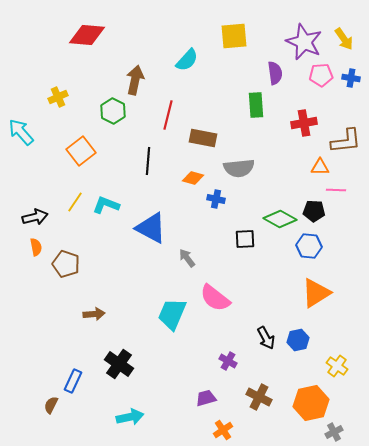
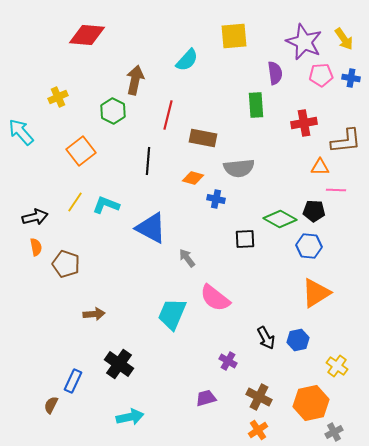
orange cross at (223, 430): moved 35 px right
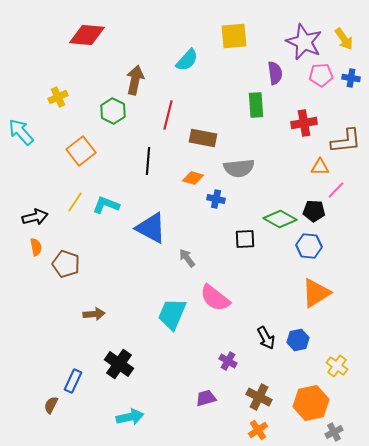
pink line at (336, 190): rotated 48 degrees counterclockwise
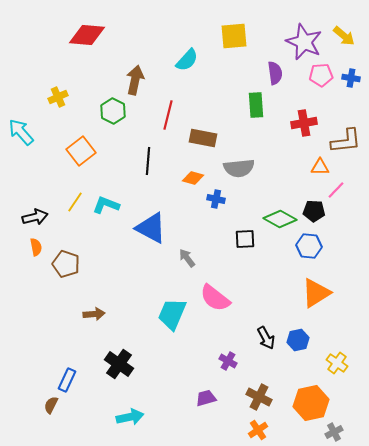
yellow arrow at (344, 39): moved 3 px up; rotated 15 degrees counterclockwise
yellow cross at (337, 366): moved 3 px up
blue rectangle at (73, 381): moved 6 px left, 1 px up
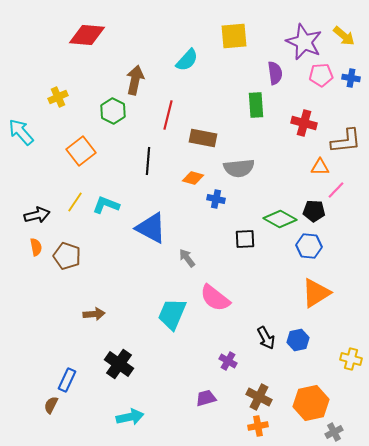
red cross at (304, 123): rotated 25 degrees clockwise
black arrow at (35, 217): moved 2 px right, 2 px up
brown pentagon at (66, 264): moved 1 px right, 8 px up
yellow cross at (337, 363): moved 14 px right, 4 px up; rotated 20 degrees counterclockwise
orange cross at (258, 430): moved 4 px up; rotated 24 degrees clockwise
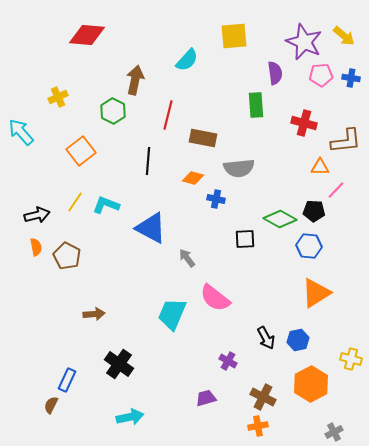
brown pentagon at (67, 256): rotated 8 degrees clockwise
brown cross at (259, 397): moved 4 px right
orange hexagon at (311, 403): moved 19 px up; rotated 16 degrees counterclockwise
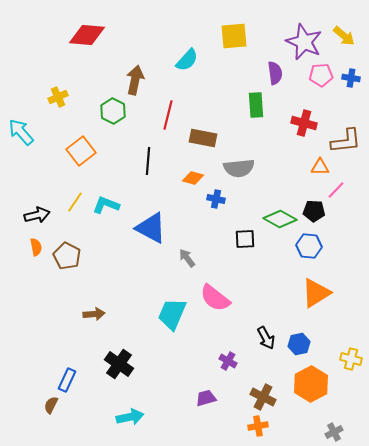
blue hexagon at (298, 340): moved 1 px right, 4 px down
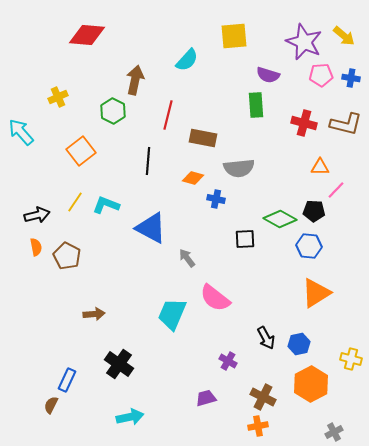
purple semicircle at (275, 73): moved 7 px left, 2 px down; rotated 115 degrees clockwise
brown L-shape at (346, 141): moved 17 px up; rotated 20 degrees clockwise
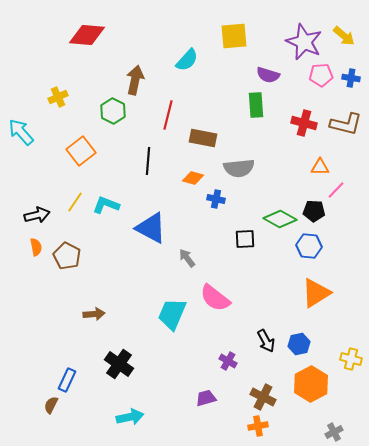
black arrow at (266, 338): moved 3 px down
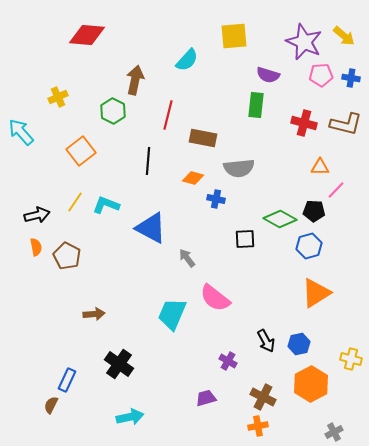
green rectangle at (256, 105): rotated 10 degrees clockwise
blue hexagon at (309, 246): rotated 20 degrees counterclockwise
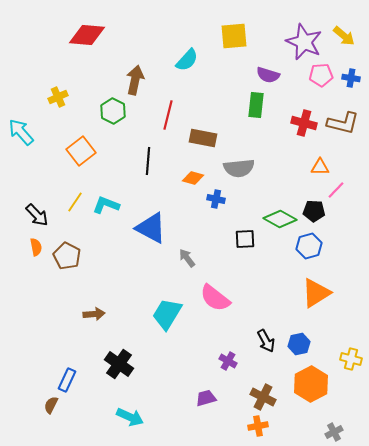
brown L-shape at (346, 124): moved 3 px left, 1 px up
black arrow at (37, 215): rotated 60 degrees clockwise
cyan trapezoid at (172, 314): moved 5 px left; rotated 8 degrees clockwise
cyan arrow at (130, 417): rotated 36 degrees clockwise
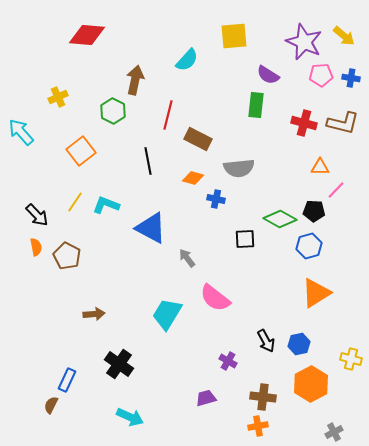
purple semicircle at (268, 75): rotated 15 degrees clockwise
brown rectangle at (203, 138): moved 5 px left, 1 px down; rotated 16 degrees clockwise
black line at (148, 161): rotated 16 degrees counterclockwise
brown cross at (263, 397): rotated 20 degrees counterclockwise
